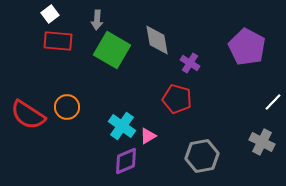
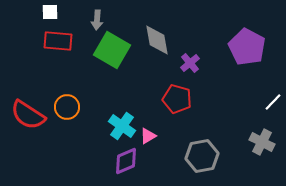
white square: moved 2 px up; rotated 36 degrees clockwise
purple cross: rotated 18 degrees clockwise
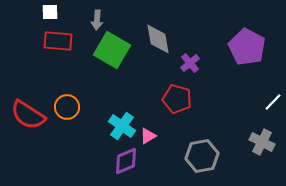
gray diamond: moved 1 px right, 1 px up
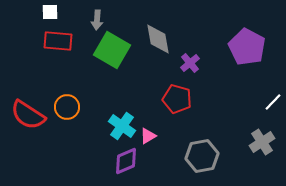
gray cross: rotated 30 degrees clockwise
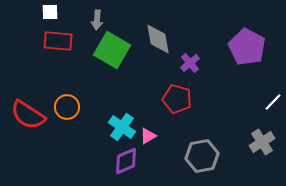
cyan cross: moved 1 px down
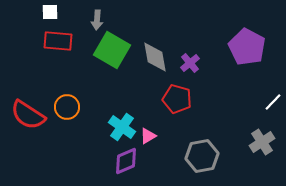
gray diamond: moved 3 px left, 18 px down
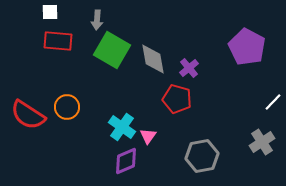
gray diamond: moved 2 px left, 2 px down
purple cross: moved 1 px left, 5 px down
pink triangle: rotated 24 degrees counterclockwise
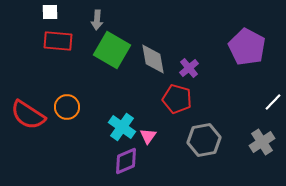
gray hexagon: moved 2 px right, 16 px up
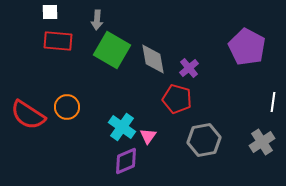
white line: rotated 36 degrees counterclockwise
